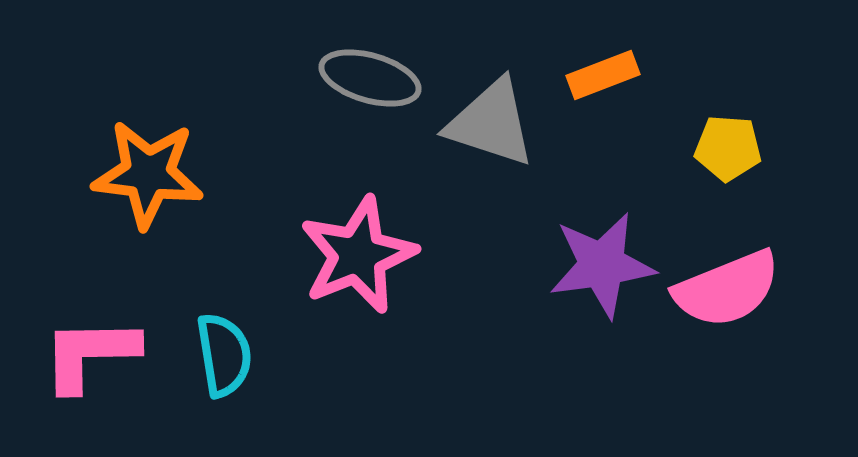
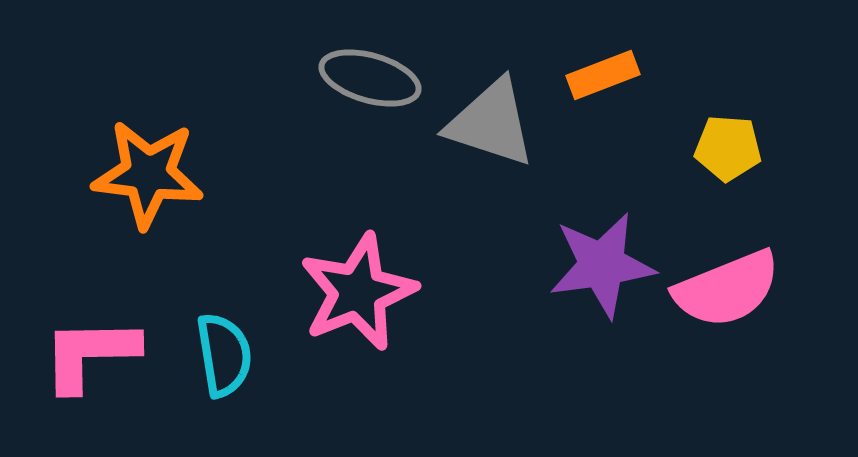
pink star: moved 37 px down
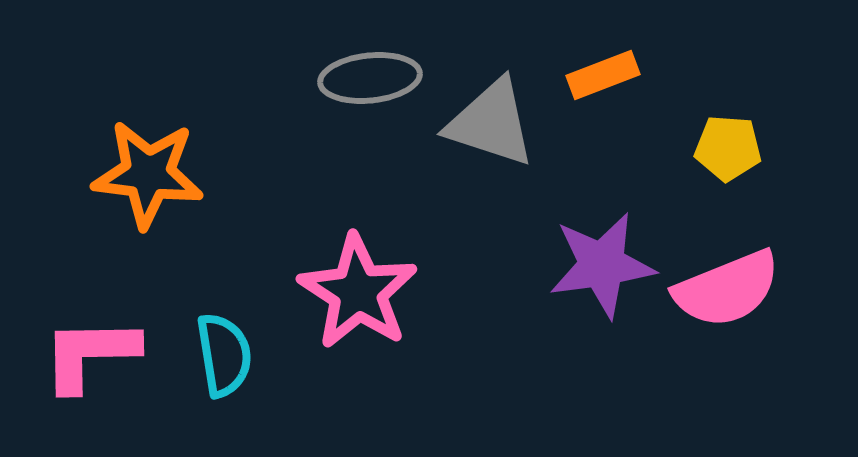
gray ellipse: rotated 22 degrees counterclockwise
pink star: rotated 17 degrees counterclockwise
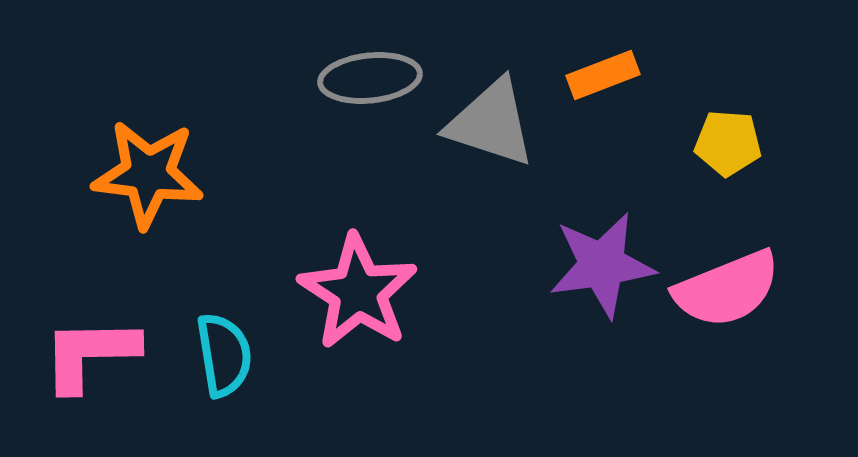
yellow pentagon: moved 5 px up
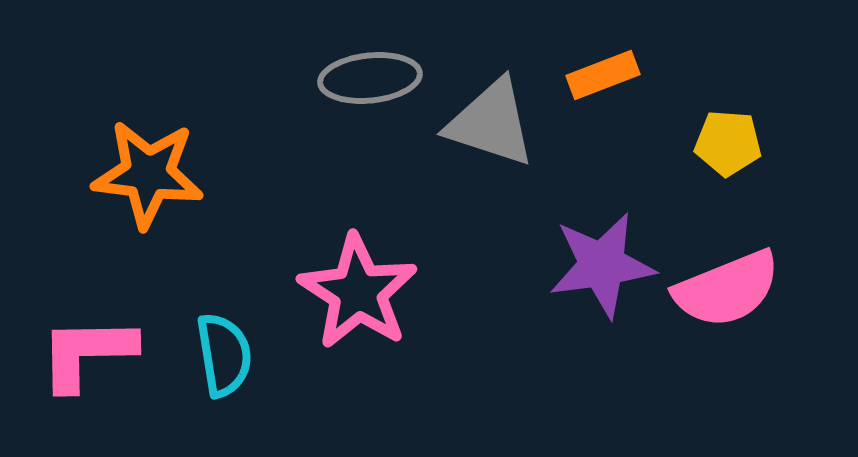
pink L-shape: moved 3 px left, 1 px up
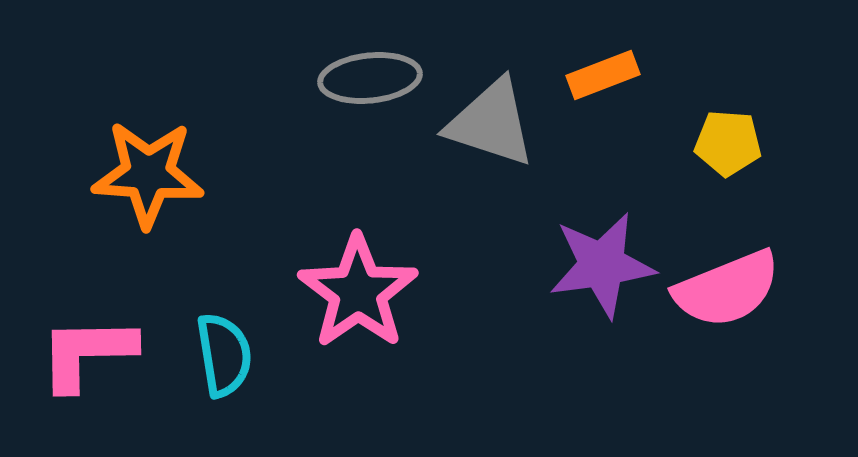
orange star: rotated 3 degrees counterclockwise
pink star: rotated 4 degrees clockwise
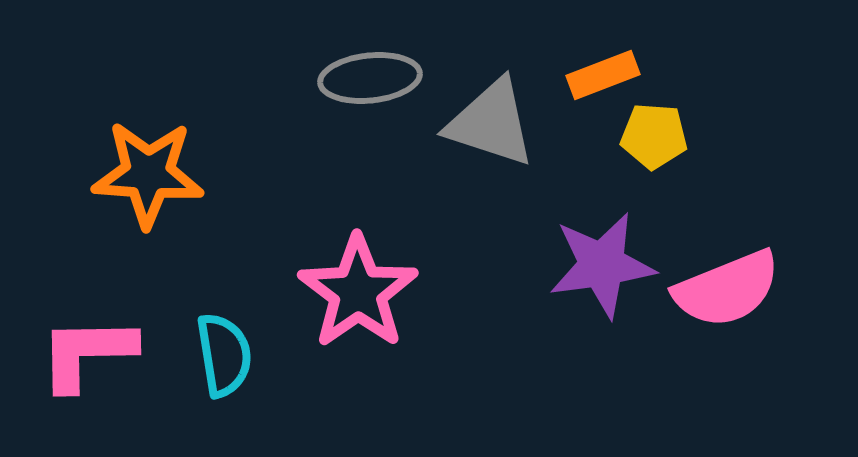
yellow pentagon: moved 74 px left, 7 px up
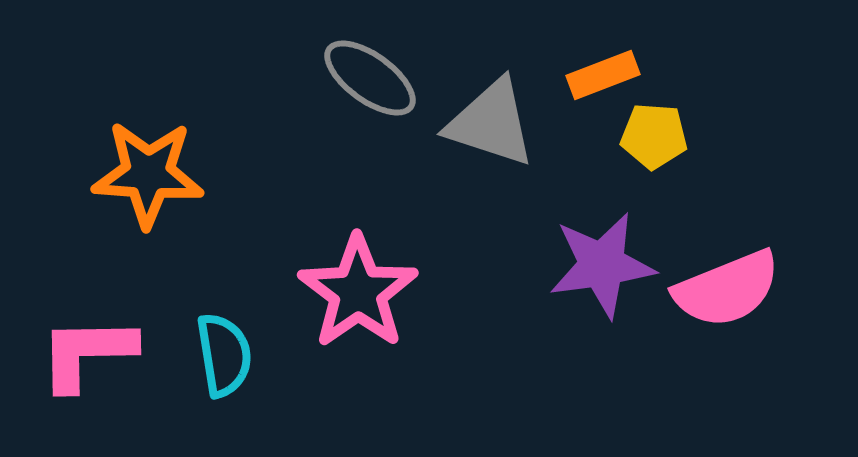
gray ellipse: rotated 42 degrees clockwise
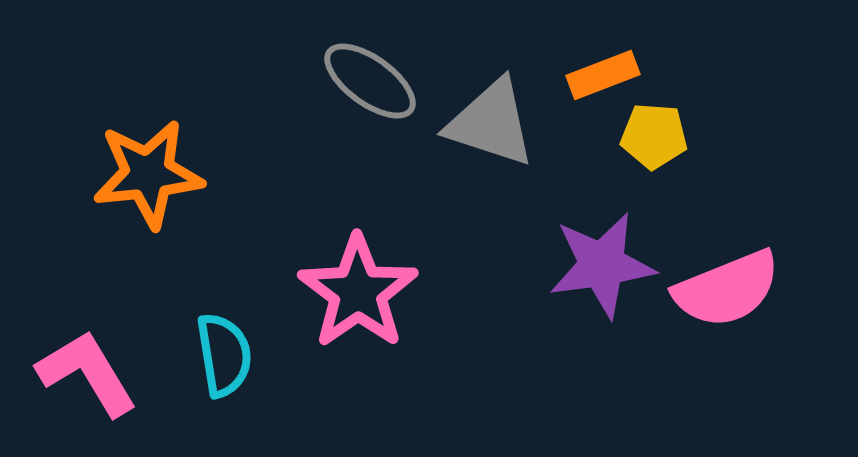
gray ellipse: moved 3 px down
orange star: rotated 10 degrees counterclockwise
pink L-shape: moved 20 px down; rotated 60 degrees clockwise
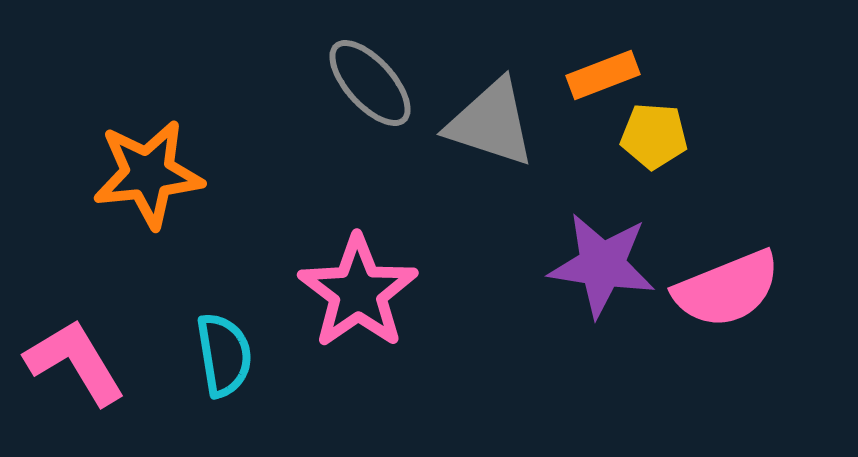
gray ellipse: moved 2 px down; rotated 12 degrees clockwise
purple star: rotated 17 degrees clockwise
pink L-shape: moved 12 px left, 11 px up
